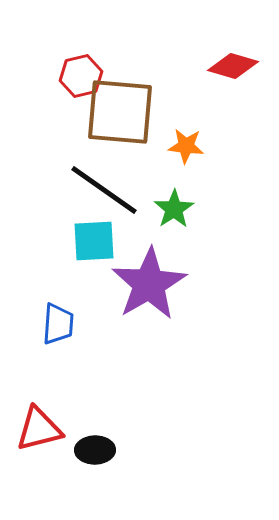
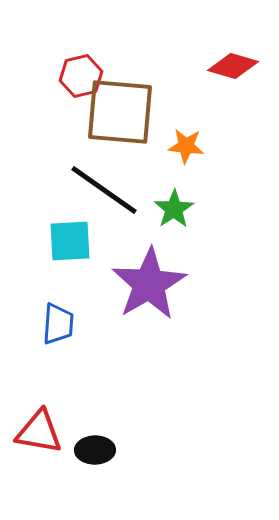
cyan square: moved 24 px left
red triangle: moved 3 px down; rotated 24 degrees clockwise
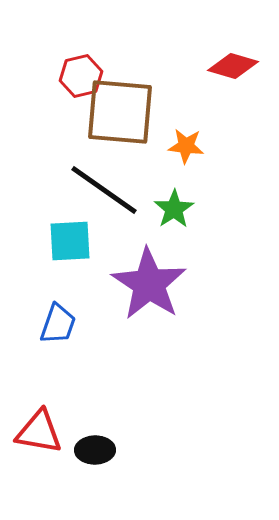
purple star: rotated 8 degrees counterclockwise
blue trapezoid: rotated 15 degrees clockwise
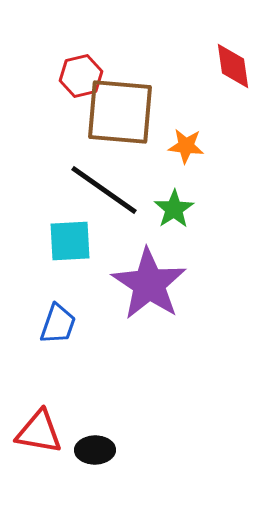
red diamond: rotated 66 degrees clockwise
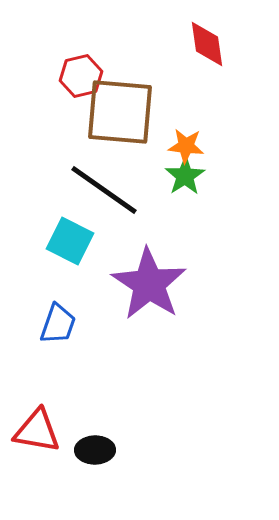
red diamond: moved 26 px left, 22 px up
green star: moved 11 px right, 33 px up
cyan square: rotated 30 degrees clockwise
red triangle: moved 2 px left, 1 px up
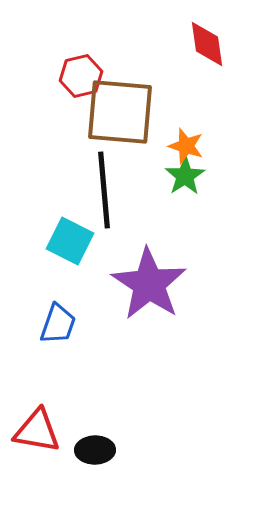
orange star: rotated 12 degrees clockwise
black line: rotated 50 degrees clockwise
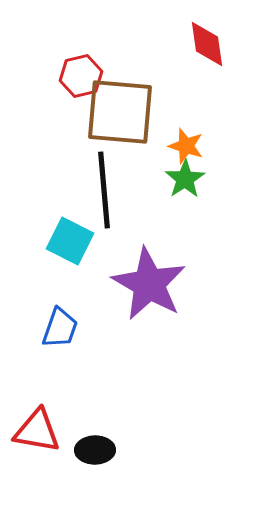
green star: moved 3 px down
purple star: rotated 4 degrees counterclockwise
blue trapezoid: moved 2 px right, 4 px down
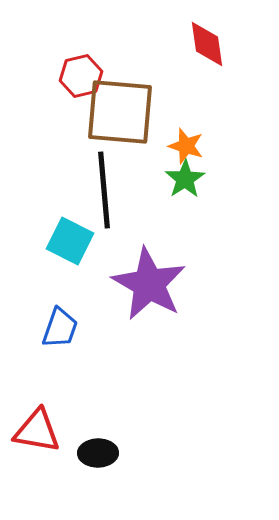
black ellipse: moved 3 px right, 3 px down
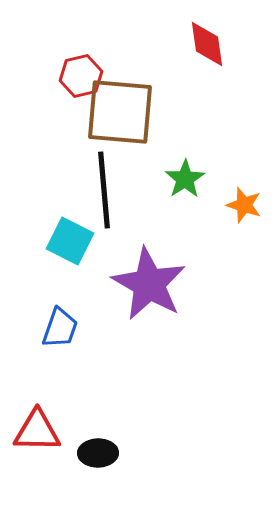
orange star: moved 58 px right, 59 px down
red triangle: rotated 9 degrees counterclockwise
